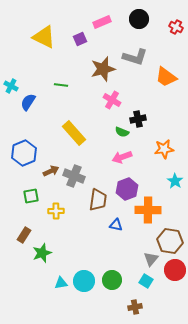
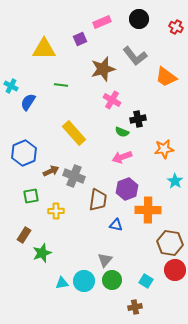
yellow triangle: moved 12 px down; rotated 25 degrees counterclockwise
gray L-shape: moved 1 px up; rotated 35 degrees clockwise
brown hexagon: moved 2 px down
gray triangle: moved 46 px left, 1 px down
cyan triangle: moved 1 px right
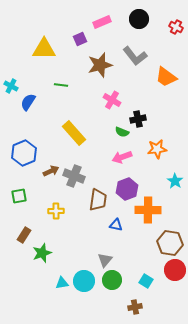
brown star: moved 3 px left, 4 px up
orange star: moved 7 px left
green square: moved 12 px left
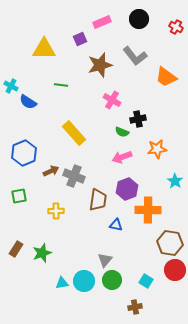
blue semicircle: rotated 90 degrees counterclockwise
brown rectangle: moved 8 px left, 14 px down
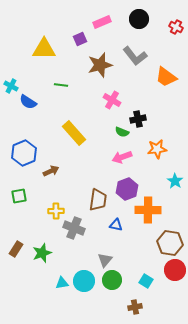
gray cross: moved 52 px down
